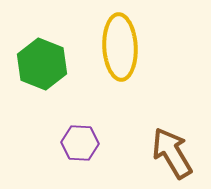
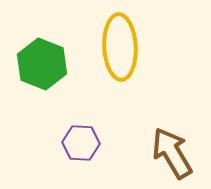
purple hexagon: moved 1 px right
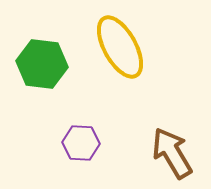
yellow ellipse: rotated 26 degrees counterclockwise
green hexagon: rotated 15 degrees counterclockwise
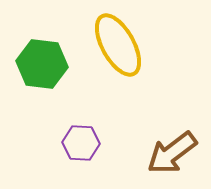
yellow ellipse: moved 2 px left, 2 px up
brown arrow: rotated 96 degrees counterclockwise
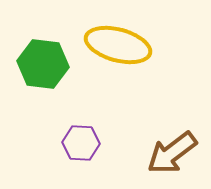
yellow ellipse: rotated 46 degrees counterclockwise
green hexagon: moved 1 px right
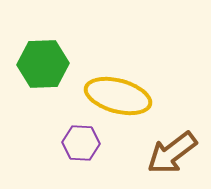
yellow ellipse: moved 51 px down
green hexagon: rotated 9 degrees counterclockwise
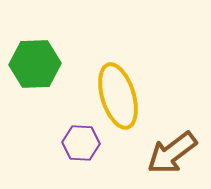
green hexagon: moved 8 px left
yellow ellipse: rotated 58 degrees clockwise
